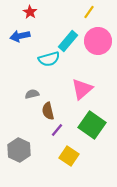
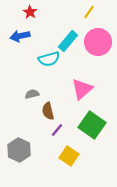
pink circle: moved 1 px down
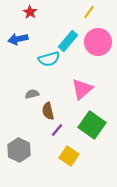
blue arrow: moved 2 px left, 3 px down
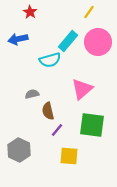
cyan semicircle: moved 1 px right, 1 px down
green square: rotated 28 degrees counterclockwise
yellow square: rotated 30 degrees counterclockwise
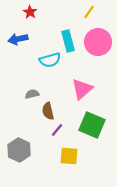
cyan rectangle: rotated 55 degrees counterclockwise
green square: rotated 16 degrees clockwise
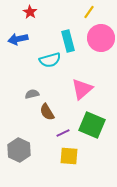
pink circle: moved 3 px right, 4 px up
brown semicircle: moved 1 px left, 1 px down; rotated 18 degrees counterclockwise
purple line: moved 6 px right, 3 px down; rotated 24 degrees clockwise
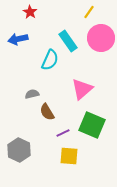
cyan rectangle: rotated 20 degrees counterclockwise
cyan semicircle: rotated 50 degrees counterclockwise
